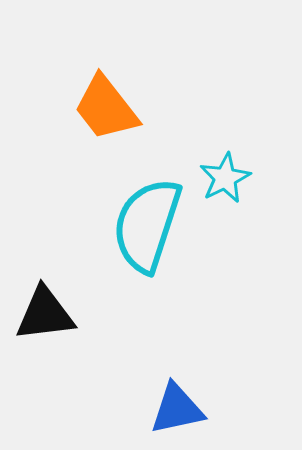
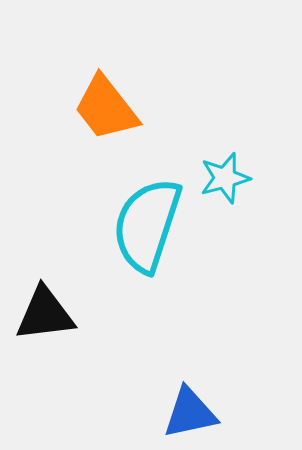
cyan star: rotated 12 degrees clockwise
blue triangle: moved 13 px right, 4 px down
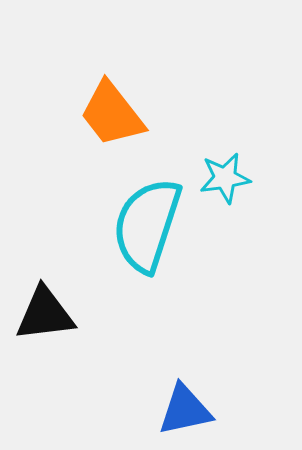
orange trapezoid: moved 6 px right, 6 px down
cyan star: rotated 6 degrees clockwise
blue triangle: moved 5 px left, 3 px up
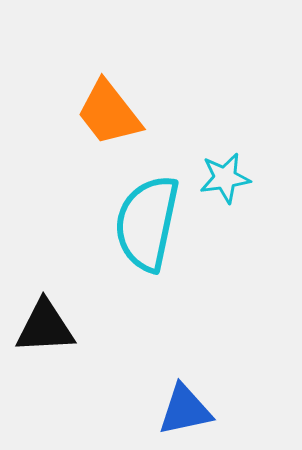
orange trapezoid: moved 3 px left, 1 px up
cyan semicircle: moved 2 px up; rotated 6 degrees counterclockwise
black triangle: moved 13 px down; rotated 4 degrees clockwise
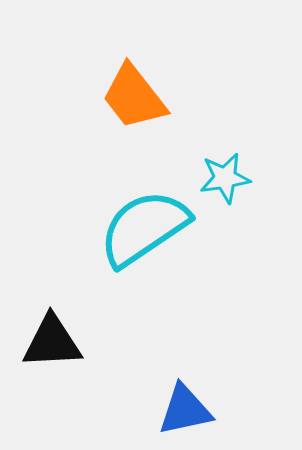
orange trapezoid: moved 25 px right, 16 px up
cyan semicircle: moved 3 px left, 5 px down; rotated 44 degrees clockwise
black triangle: moved 7 px right, 15 px down
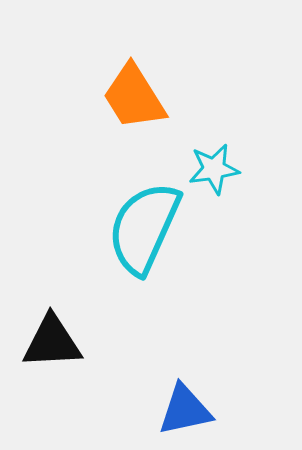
orange trapezoid: rotated 6 degrees clockwise
cyan star: moved 11 px left, 9 px up
cyan semicircle: rotated 32 degrees counterclockwise
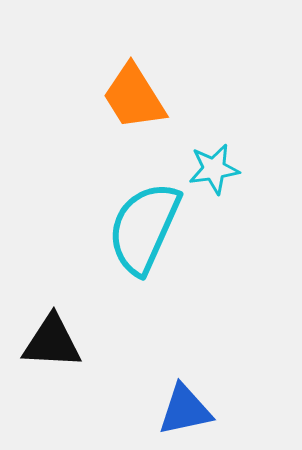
black triangle: rotated 6 degrees clockwise
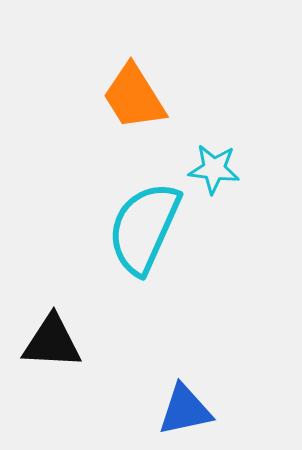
cyan star: rotated 15 degrees clockwise
